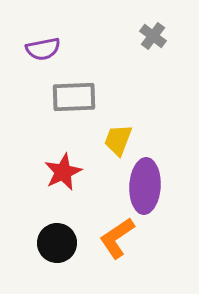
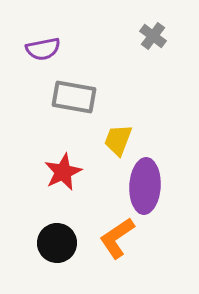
gray rectangle: rotated 12 degrees clockwise
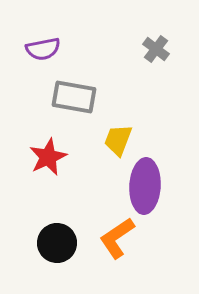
gray cross: moved 3 px right, 13 px down
red star: moved 15 px left, 15 px up
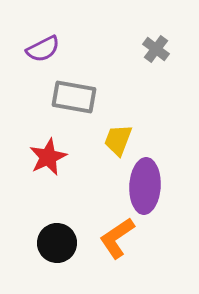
purple semicircle: rotated 16 degrees counterclockwise
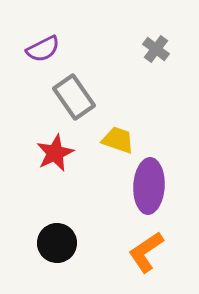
gray rectangle: rotated 45 degrees clockwise
yellow trapezoid: rotated 88 degrees clockwise
red star: moved 7 px right, 4 px up
purple ellipse: moved 4 px right
orange L-shape: moved 29 px right, 14 px down
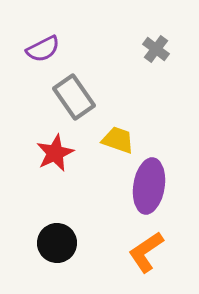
purple ellipse: rotated 6 degrees clockwise
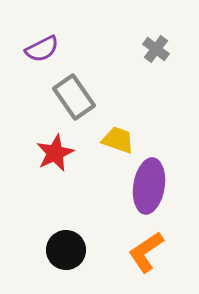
purple semicircle: moved 1 px left
black circle: moved 9 px right, 7 px down
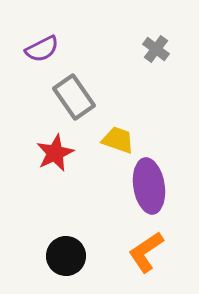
purple ellipse: rotated 18 degrees counterclockwise
black circle: moved 6 px down
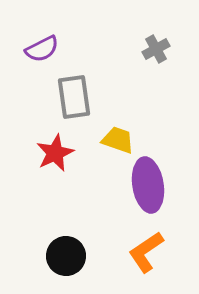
gray cross: rotated 24 degrees clockwise
gray rectangle: rotated 27 degrees clockwise
purple ellipse: moved 1 px left, 1 px up
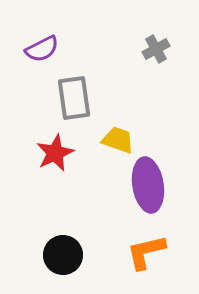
gray rectangle: moved 1 px down
orange L-shape: rotated 21 degrees clockwise
black circle: moved 3 px left, 1 px up
